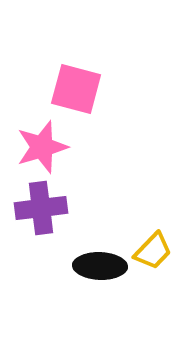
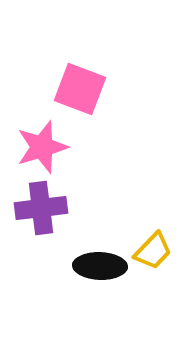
pink square: moved 4 px right; rotated 6 degrees clockwise
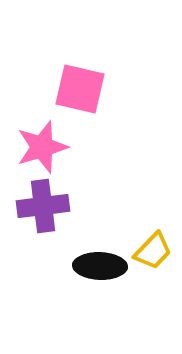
pink square: rotated 8 degrees counterclockwise
purple cross: moved 2 px right, 2 px up
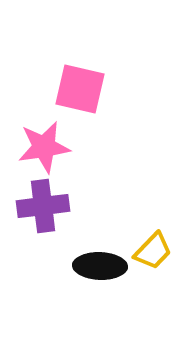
pink star: moved 2 px right; rotated 8 degrees clockwise
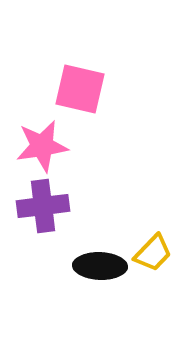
pink star: moved 2 px left, 1 px up
yellow trapezoid: moved 2 px down
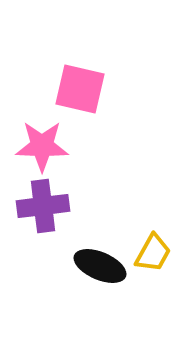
pink star: rotated 10 degrees clockwise
yellow trapezoid: rotated 15 degrees counterclockwise
black ellipse: rotated 21 degrees clockwise
